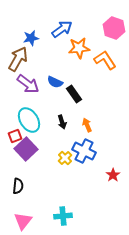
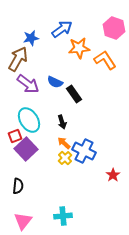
orange arrow: moved 23 px left, 18 px down; rotated 24 degrees counterclockwise
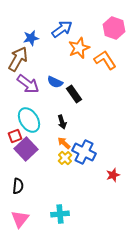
orange star: rotated 15 degrees counterclockwise
blue cross: moved 1 px down
red star: rotated 16 degrees clockwise
cyan cross: moved 3 px left, 2 px up
pink triangle: moved 3 px left, 2 px up
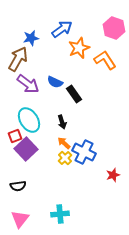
black semicircle: rotated 77 degrees clockwise
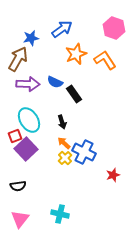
orange star: moved 3 px left, 6 px down
purple arrow: rotated 35 degrees counterclockwise
cyan cross: rotated 18 degrees clockwise
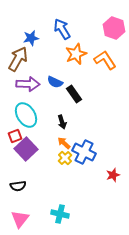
blue arrow: rotated 85 degrees counterclockwise
cyan ellipse: moved 3 px left, 5 px up
